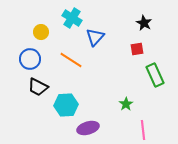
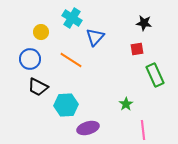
black star: rotated 21 degrees counterclockwise
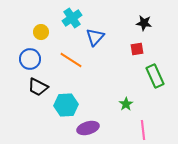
cyan cross: rotated 24 degrees clockwise
green rectangle: moved 1 px down
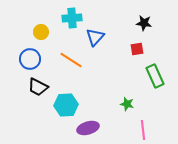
cyan cross: rotated 30 degrees clockwise
green star: moved 1 px right; rotated 24 degrees counterclockwise
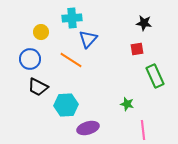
blue triangle: moved 7 px left, 2 px down
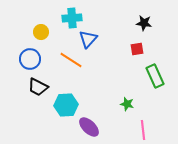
purple ellipse: moved 1 px right, 1 px up; rotated 60 degrees clockwise
